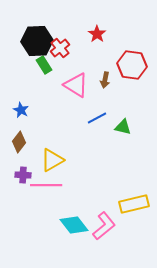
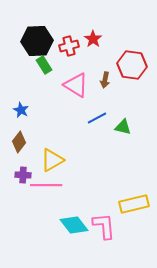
red star: moved 4 px left, 5 px down
red cross: moved 9 px right, 2 px up; rotated 24 degrees clockwise
pink L-shape: rotated 56 degrees counterclockwise
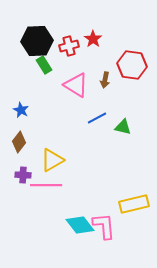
cyan diamond: moved 6 px right
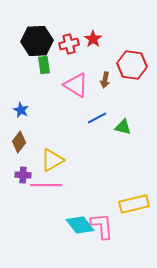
red cross: moved 2 px up
green rectangle: rotated 24 degrees clockwise
pink L-shape: moved 2 px left
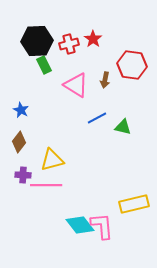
green rectangle: rotated 18 degrees counterclockwise
yellow triangle: rotated 15 degrees clockwise
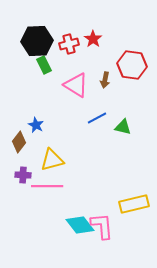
blue star: moved 15 px right, 15 px down
pink line: moved 1 px right, 1 px down
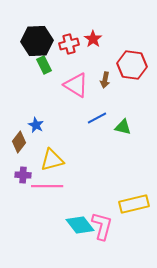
pink L-shape: rotated 20 degrees clockwise
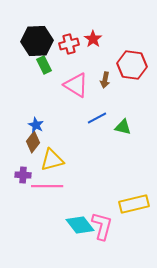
brown diamond: moved 14 px right
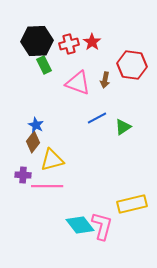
red star: moved 1 px left, 3 px down
pink triangle: moved 2 px right, 2 px up; rotated 12 degrees counterclockwise
green triangle: rotated 48 degrees counterclockwise
yellow rectangle: moved 2 px left
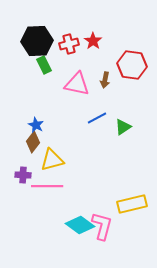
red star: moved 1 px right, 1 px up
pink triangle: moved 1 px left, 1 px down; rotated 8 degrees counterclockwise
cyan diamond: rotated 16 degrees counterclockwise
